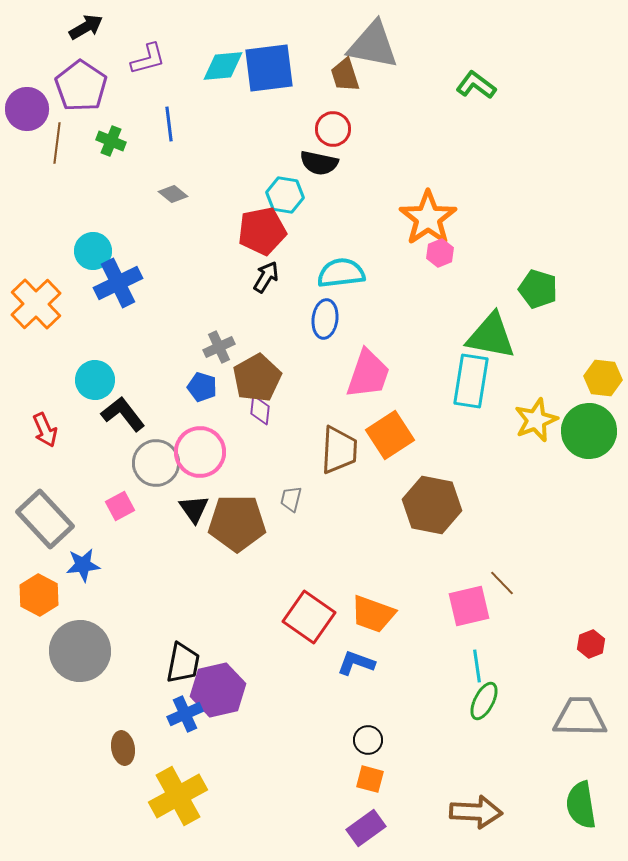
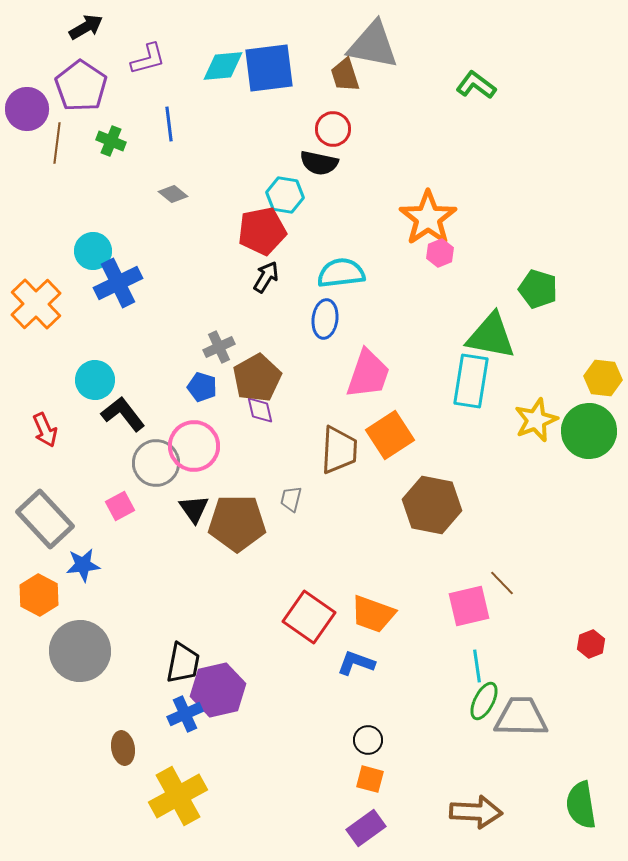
purple diamond at (260, 410): rotated 20 degrees counterclockwise
pink circle at (200, 452): moved 6 px left, 6 px up
gray trapezoid at (580, 717): moved 59 px left
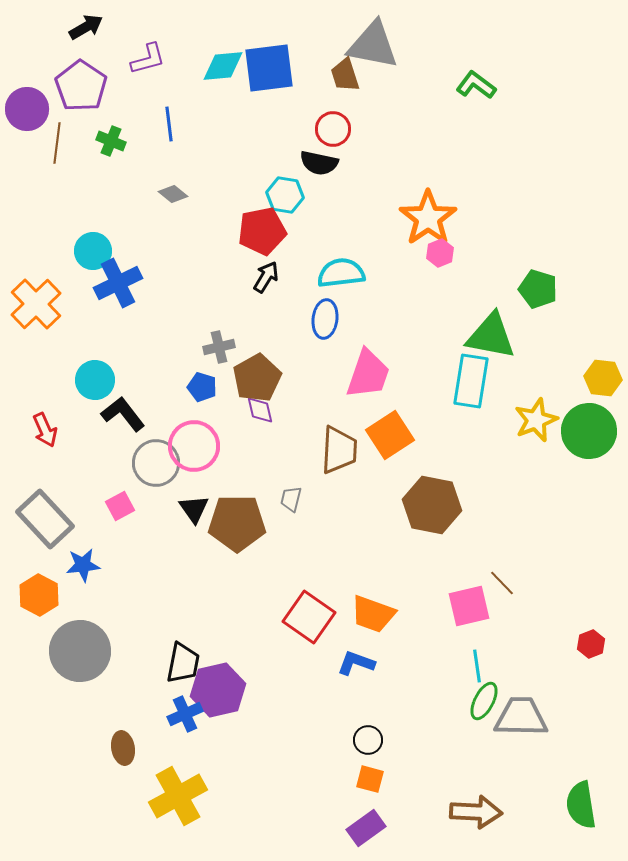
gray cross at (219, 347): rotated 12 degrees clockwise
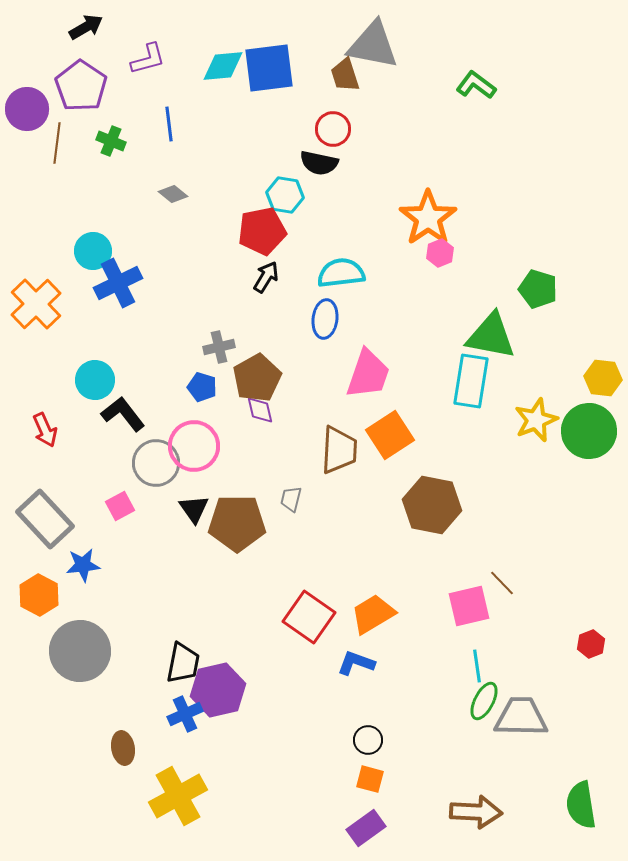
orange trapezoid at (373, 614): rotated 129 degrees clockwise
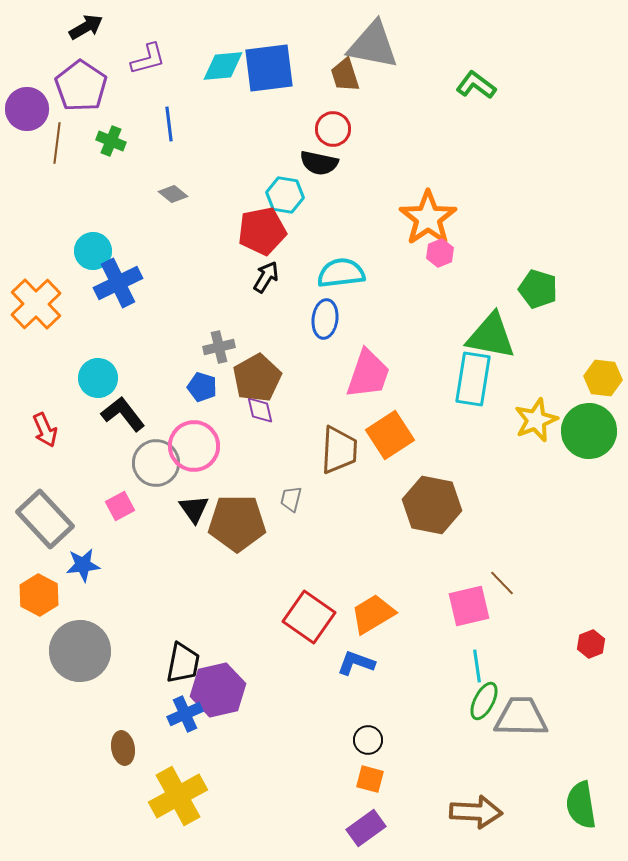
cyan circle at (95, 380): moved 3 px right, 2 px up
cyan rectangle at (471, 381): moved 2 px right, 2 px up
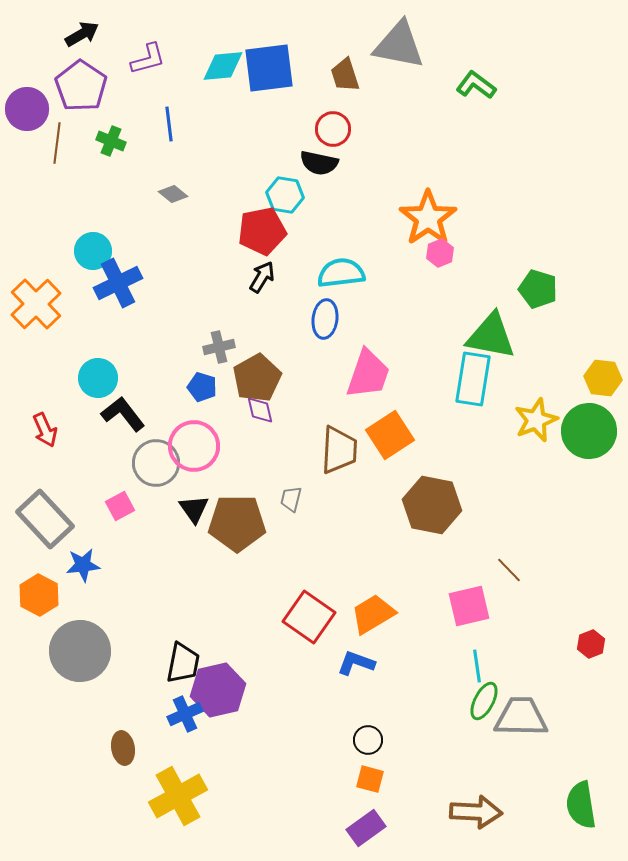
black arrow at (86, 27): moved 4 px left, 7 px down
gray triangle at (373, 45): moved 26 px right
black arrow at (266, 277): moved 4 px left
brown line at (502, 583): moved 7 px right, 13 px up
